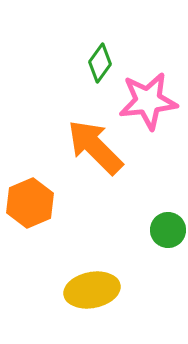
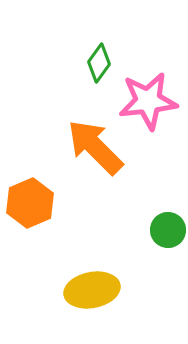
green diamond: moved 1 px left
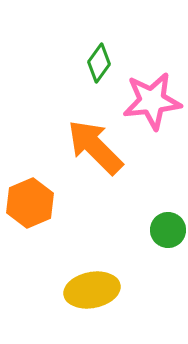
pink star: moved 4 px right
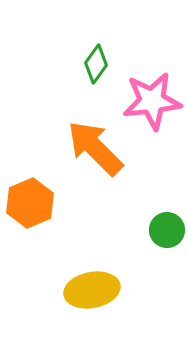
green diamond: moved 3 px left, 1 px down
orange arrow: moved 1 px down
green circle: moved 1 px left
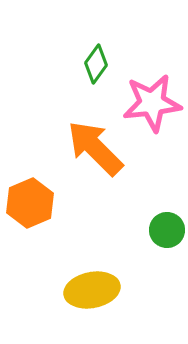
pink star: moved 2 px down
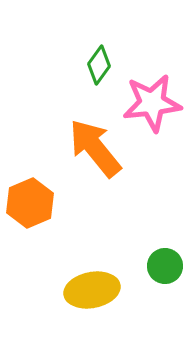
green diamond: moved 3 px right, 1 px down
orange arrow: rotated 6 degrees clockwise
green circle: moved 2 px left, 36 px down
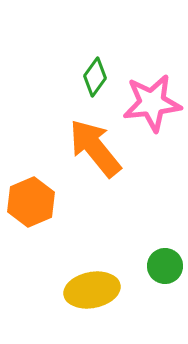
green diamond: moved 4 px left, 12 px down
orange hexagon: moved 1 px right, 1 px up
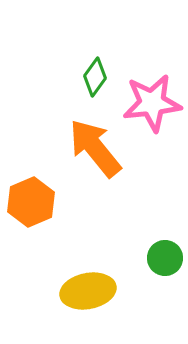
green circle: moved 8 px up
yellow ellipse: moved 4 px left, 1 px down
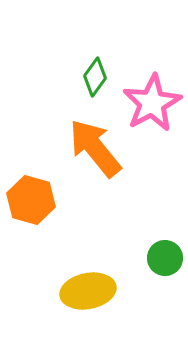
pink star: rotated 22 degrees counterclockwise
orange hexagon: moved 2 px up; rotated 21 degrees counterclockwise
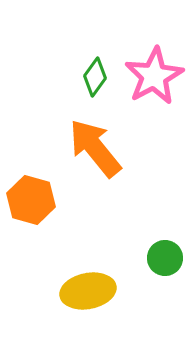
pink star: moved 2 px right, 27 px up
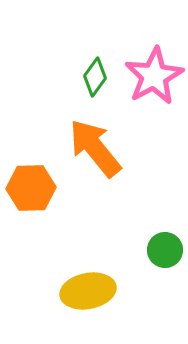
orange hexagon: moved 12 px up; rotated 18 degrees counterclockwise
green circle: moved 8 px up
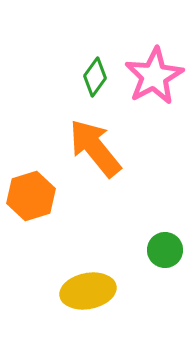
orange hexagon: moved 8 px down; rotated 15 degrees counterclockwise
